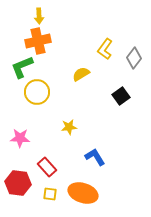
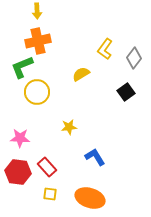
yellow arrow: moved 2 px left, 5 px up
black square: moved 5 px right, 4 px up
red hexagon: moved 11 px up
orange ellipse: moved 7 px right, 5 px down
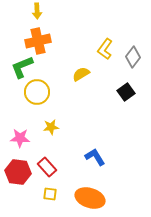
gray diamond: moved 1 px left, 1 px up
yellow star: moved 18 px left
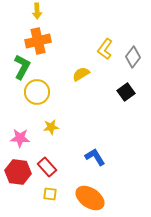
green L-shape: rotated 140 degrees clockwise
orange ellipse: rotated 16 degrees clockwise
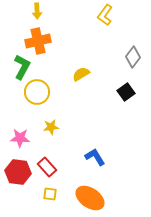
yellow L-shape: moved 34 px up
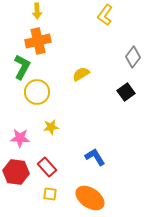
red hexagon: moved 2 px left
